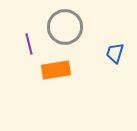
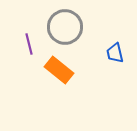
blue trapezoid: rotated 30 degrees counterclockwise
orange rectangle: moved 3 px right; rotated 48 degrees clockwise
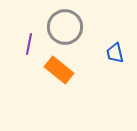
purple line: rotated 25 degrees clockwise
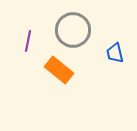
gray circle: moved 8 px right, 3 px down
purple line: moved 1 px left, 3 px up
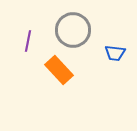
blue trapezoid: rotated 70 degrees counterclockwise
orange rectangle: rotated 8 degrees clockwise
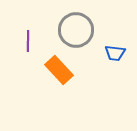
gray circle: moved 3 px right
purple line: rotated 10 degrees counterclockwise
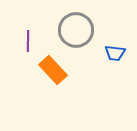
orange rectangle: moved 6 px left
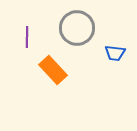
gray circle: moved 1 px right, 2 px up
purple line: moved 1 px left, 4 px up
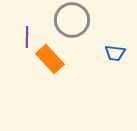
gray circle: moved 5 px left, 8 px up
orange rectangle: moved 3 px left, 11 px up
